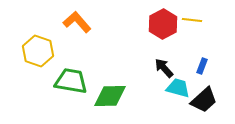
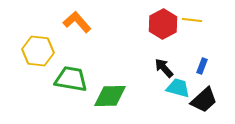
yellow hexagon: rotated 12 degrees counterclockwise
green trapezoid: moved 2 px up
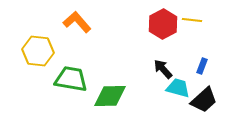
black arrow: moved 1 px left, 1 px down
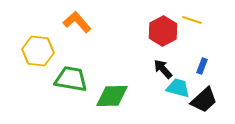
yellow line: rotated 12 degrees clockwise
red hexagon: moved 7 px down
green diamond: moved 2 px right
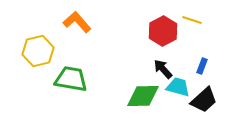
yellow hexagon: rotated 20 degrees counterclockwise
cyan trapezoid: moved 1 px up
green diamond: moved 31 px right
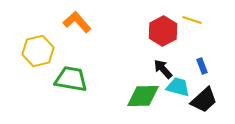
blue rectangle: rotated 42 degrees counterclockwise
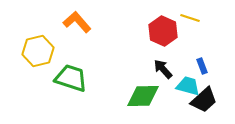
yellow line: moved 2 px left, 2 px up
red hexagon: rotated 8 degrees counterclockwise
green trapezoid: moved 1 px up; rotated 8 degrees clockwise
cyan trapezoid: moved 10 px right, 1 px up
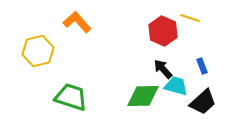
green trapezoid: moved 19 px down
cyan trapezoid: moved 12 px left
black trapezoid: moved 1 px left, 2 px down
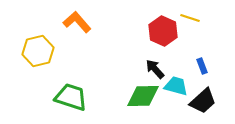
black arrow: moved 8 px left
black trapezoid: moved 1 px up
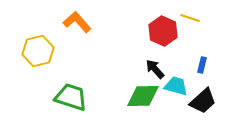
blue rectangle: moved 1 px up; rotated 35 degrees clockwise
